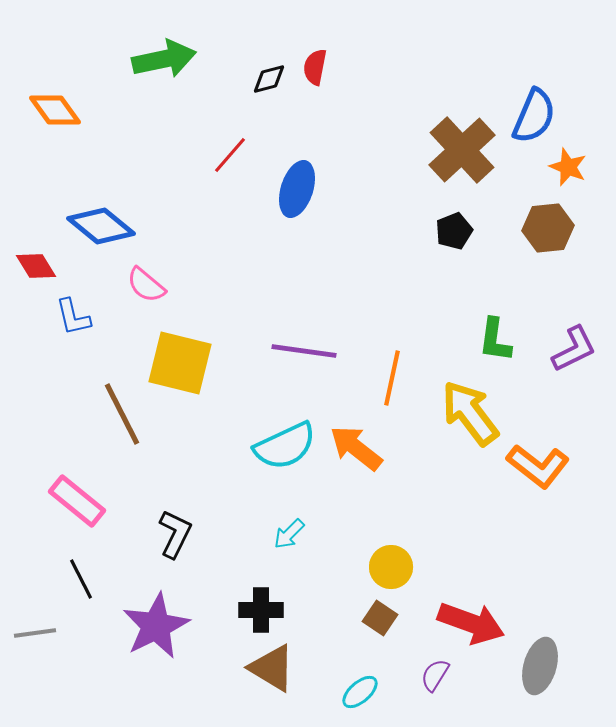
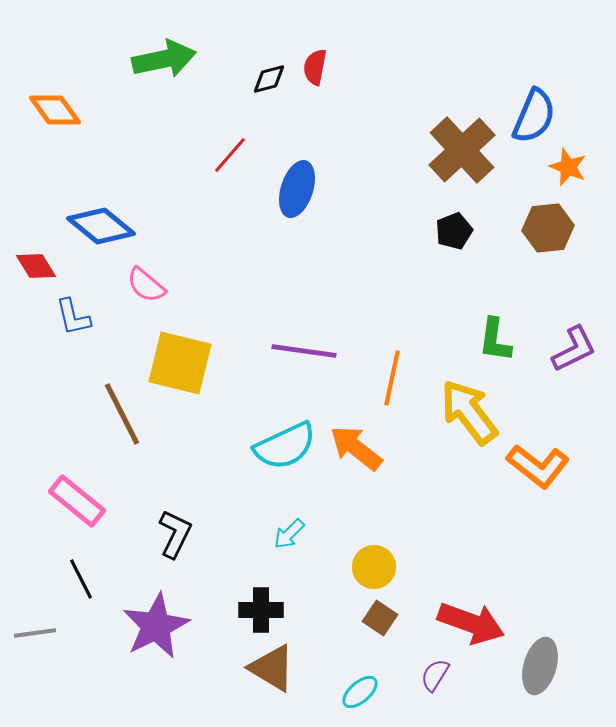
yellow arrow: moved 1 px left, 1 px up
yellow circle: moved 17 px left
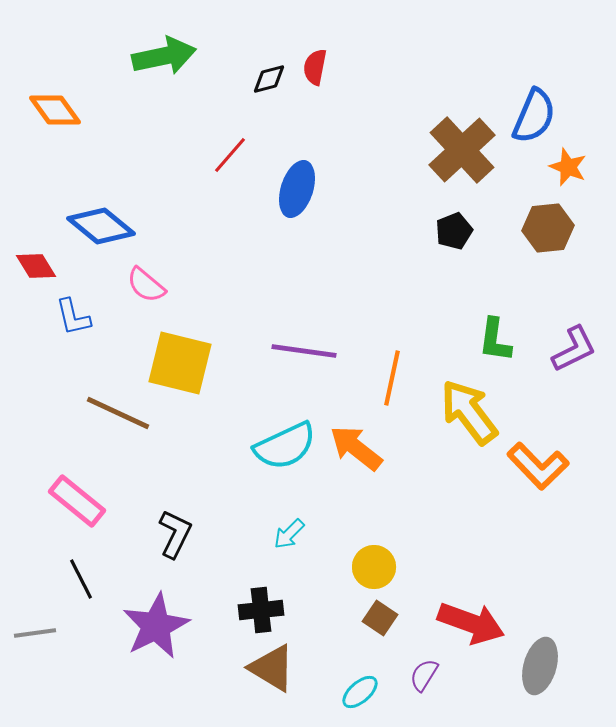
green arrow: moved 3 px up
brown line: moved 4 px left, 1 px up; rotated 38 degrees counterclockwise
orange L-shape: rotated 8 degrees clockwise
black cross: rotated 6 degrees counterclockwise
purple semicircle: moved 11 px left
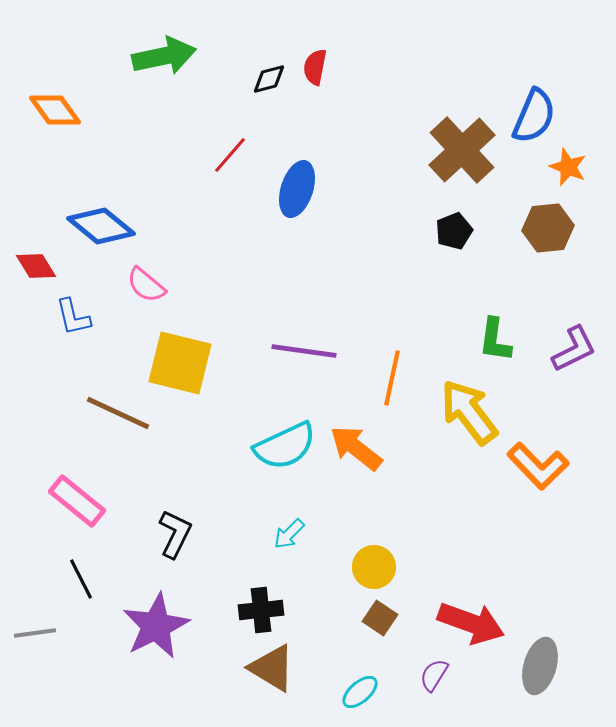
purple semicircle: moved 10 px right
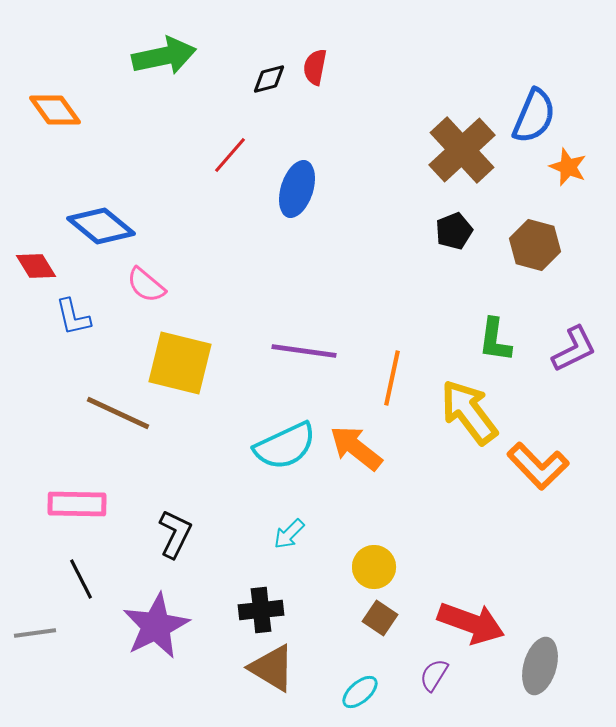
brown hexagon: moved 13 px left, 17 px down; rotated 21 degrees clockwise
pink rectangle: moved 3 px down; rotated 38 degrees counterclockwise
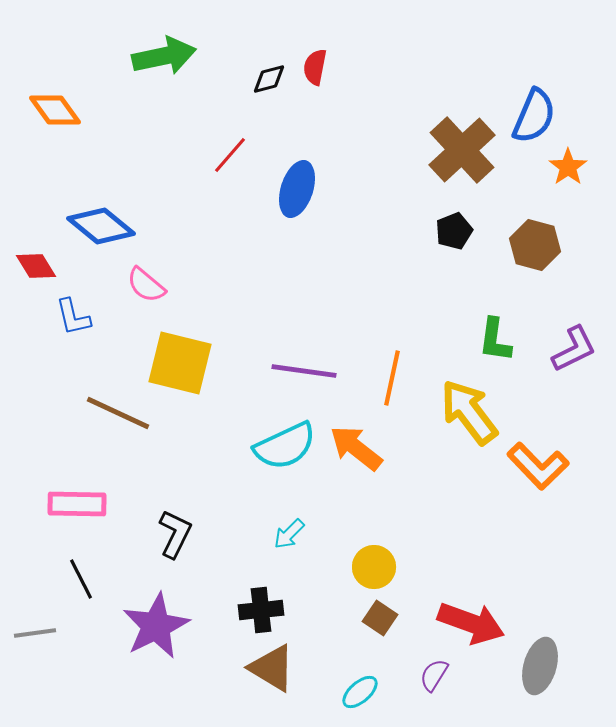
orange star: rotated 15 degrees clockwise
purple line: moved 20 px down
